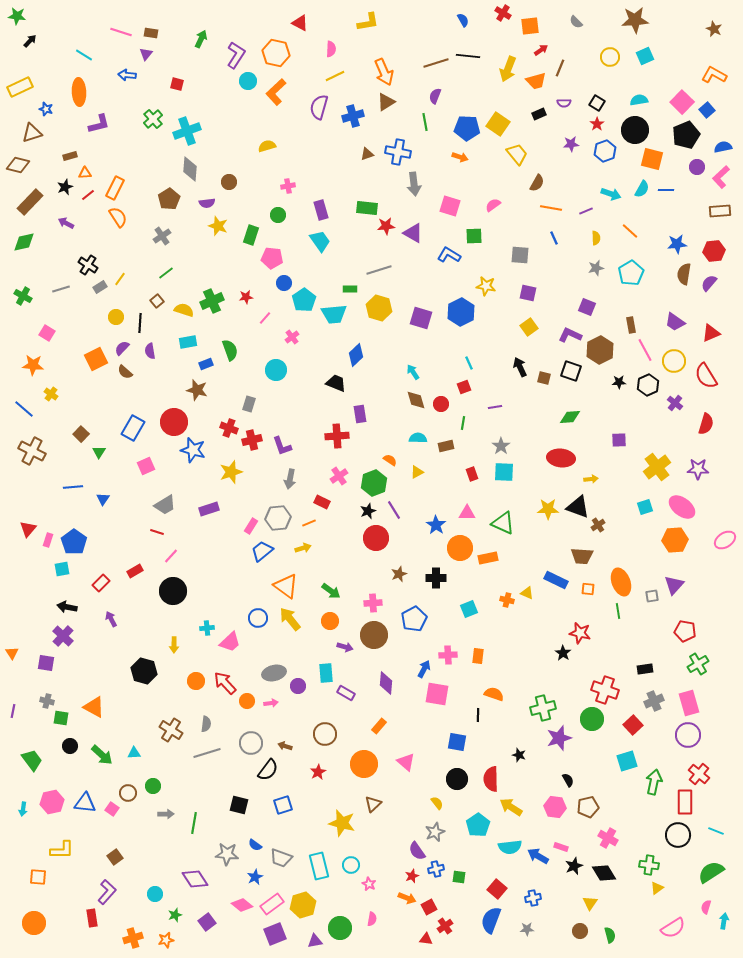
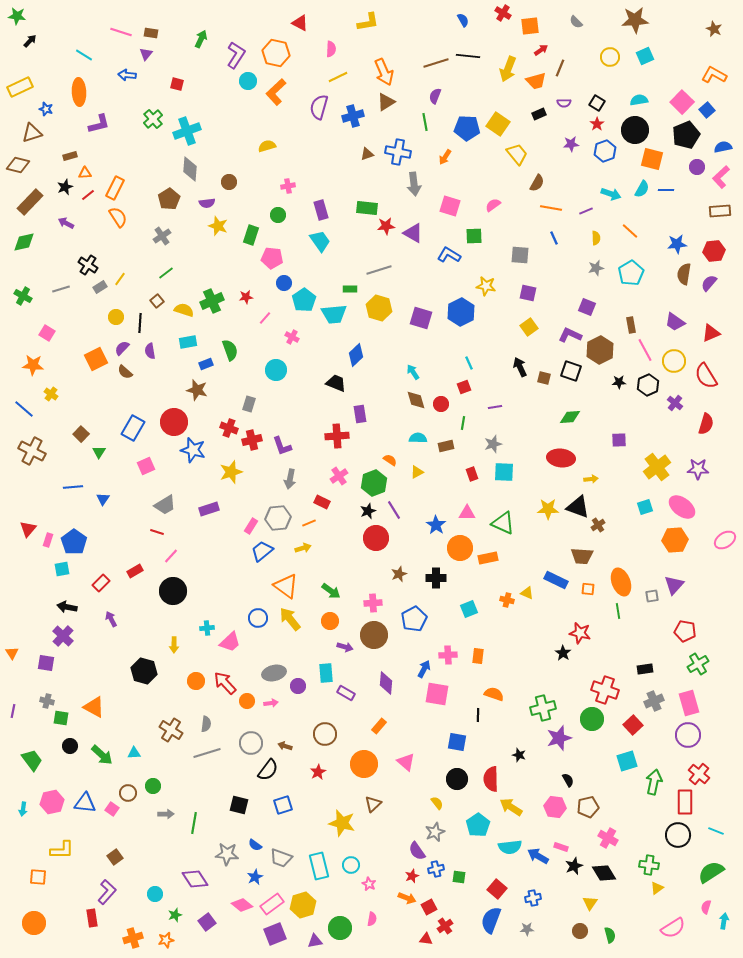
yellow line at (335, 76): moved 3 px right, 1 px down
orange arrow at (460, 157): moved 15 px left; rotated 105 degrees clockwise
pink cross at (292, 337): rotated 24 degrees counterclockwise
gray star at (501, 446): moved 8 px left, 2 px up; rotated 18 degrees clockwise
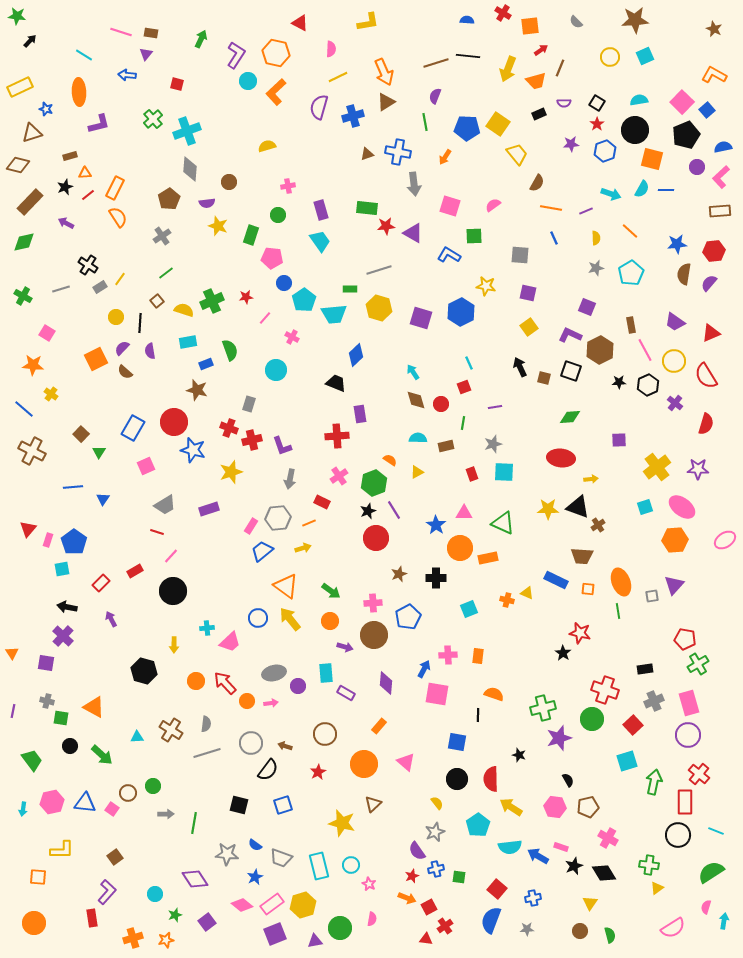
blue semicircle at (463, 20): moved 4 px right; rotated 56 degrees counterclockwise
pink triangle at (467, 513): moved 3 px left
blue pentagon at (414, 619): moved 6 px left, 2 px up
red pentagon at (685, 631): moved 8 px down
cyan triangle at (134, 753): moved 3 px right, 16 px up
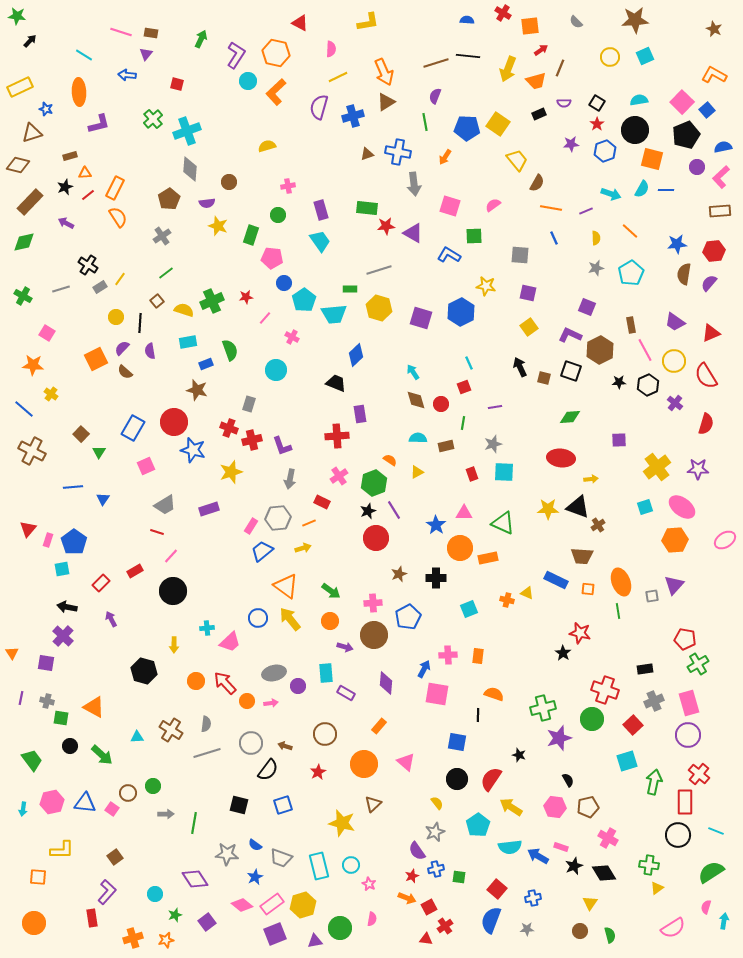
yellow trapezoid at (517, 154): moved 6 px down
purple line at (13, 711): moved 8 px right, 13 px up
red semicircle at (491, 779): rotated 35 degrees clockwise
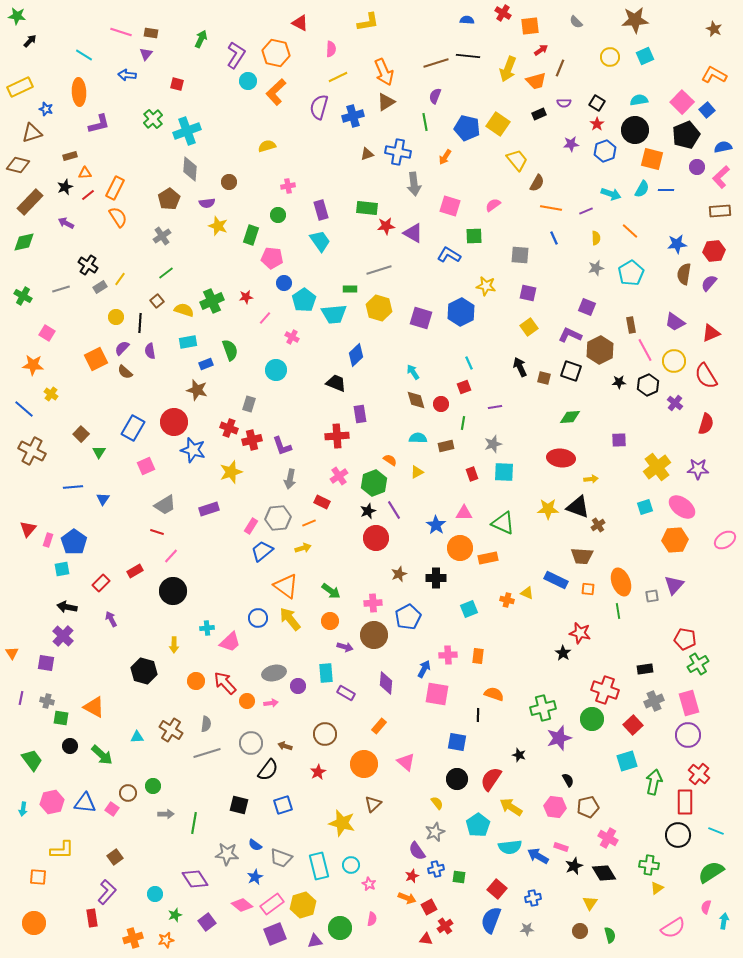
blue pentagon at (467, 128): rotated 10 degrees clockwise
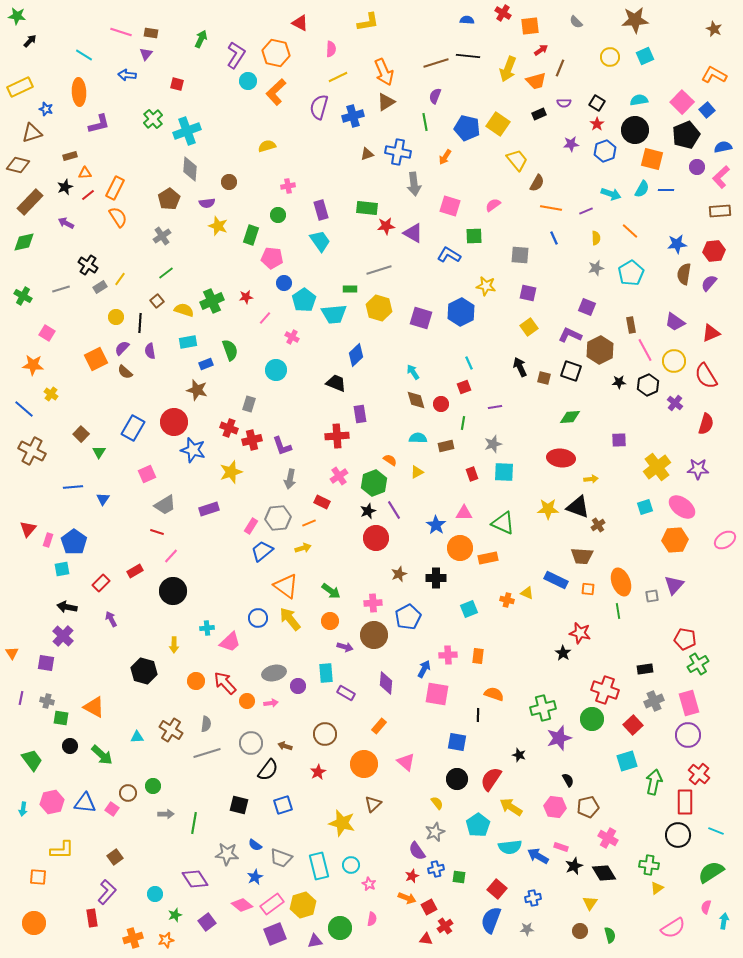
pink square at (146, 466): moved 1 px right, 8 px down
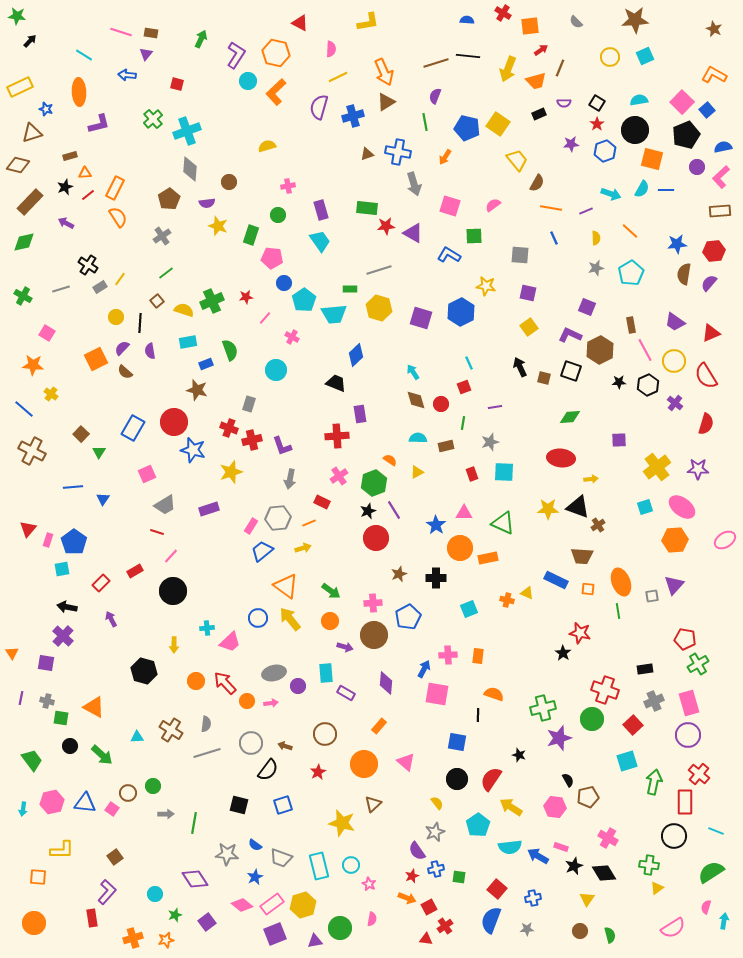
gray arrow at (414, 184): rotated 10 degrees counterclockwise
gray star at (493, 444): moved 3 px left, 2 px up
brown pentagon at (588, 807): moved 10 px up
black circle at (678, 835): moved 4 px left, 1 px down
yellow triangle at (590, 903): moved 3 px left, 4 px up
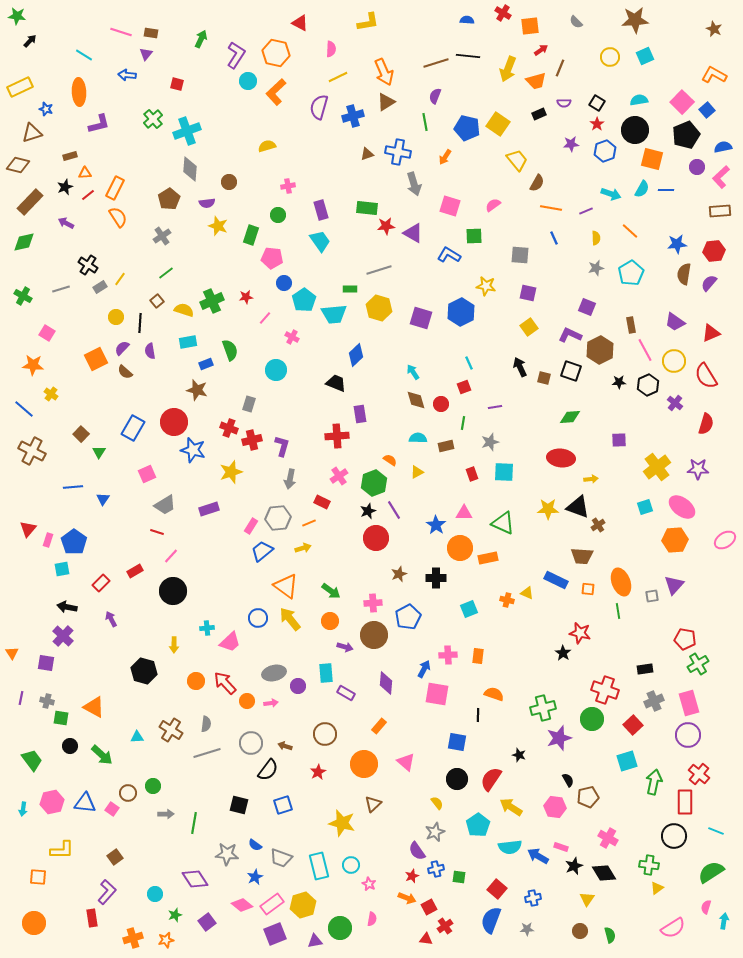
purple L-shape at (282, 446): rotated 145 degrees counterclockwise
